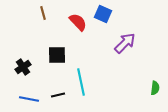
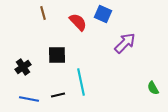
green semicircle: moved 2 px left; rotated 144 degrees clockwise
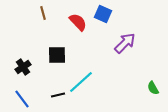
cyan line: rotated 60 degrees clockwise
blue line: moved 7 px left; rotated 42 degrees clockwise
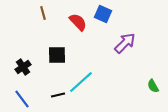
green semicircle: moved 2 px up
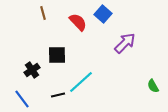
blue square: rotated 18 degrees clockwise
black cross: moved 9 px right, 3 px down
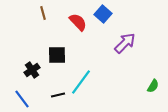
cyan line: rotated 12 degrees counterclockwise
green semicircle: rotated 120 degrees counterclockwise
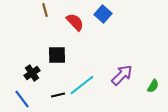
brown line: moved 2 px right, 3 px up
red semicircle: moved 3 px left
purple arrow: moved 3 px left, 32 px down
black cross: moved 3 px down
cyan line: moved 1 px right, 3 px down; rotated 16 degrees clockwise
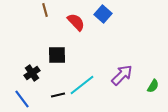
red semicircle: moved 1 px right
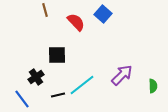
black cross: moved 4 px right, 4 px down
green semicircle: rotated 32 degrees counterclockwise
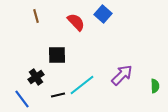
brown line: moved 9 px left, 6 px down
green semicircle: moved 2 px right
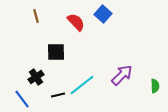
black square: moved 1 px left, 3 px up
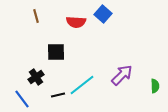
red semicircle: rotated 138 degrees clockwise
